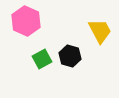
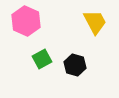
yellow trapezoid: moved 5 px left, 9 px up
black hexagon: moved 5 px right, 9 px down
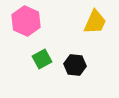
yellow trapezoid: rotated 52 degrees clockwise
black hexagon: rotated 10 degrees counterclockwise
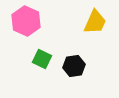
green square: rotated 36 degrees counterclockwise
black hexagon: moved 1 px left, 1 px down; rotated 15 degrees counterclockwise
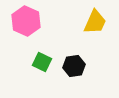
green square: moved 3 px down
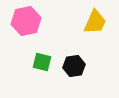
pink hexagon: rotated 24 degrees clockwise
green square: rotated 12 degrees counterclockwise
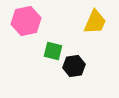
green square: moved 11 px right, 11 px up
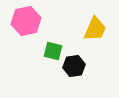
yellow trapezoid: moved 7 px down
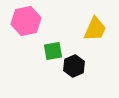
green square: rotated 24 degrees counterclockwise
black hexagon: rotated 15 degrees counterclockwise
